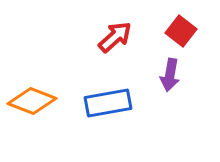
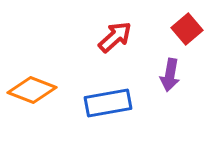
red square: moved 6 px right, 2 px up; rotated 12 degrees clockwise
orange diamond: moved 11 px up
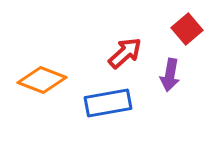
red arrow: moved 10 px right, 16 px down
orange diamond: moved 10 px right, 10 px up
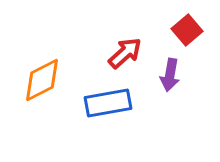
red square: moved 1 px down
orange diamond: rotated 48 degrees counterclockwise
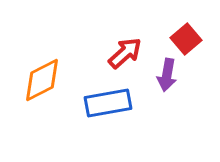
red square: moved 1 px left, 9 px down
purple arrow: moved 3 px left
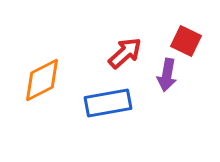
red square: moved 2 px down; rotated 24 degrees counterclockwise
